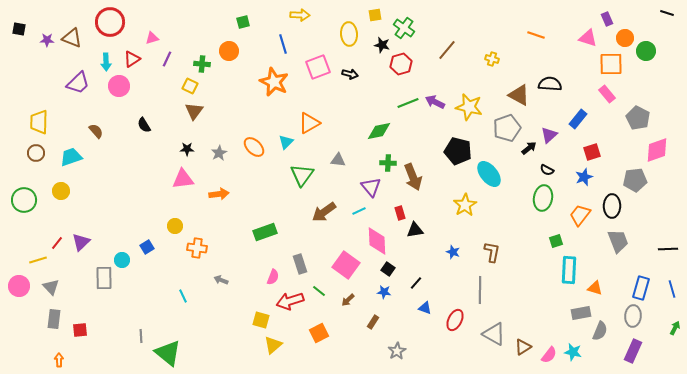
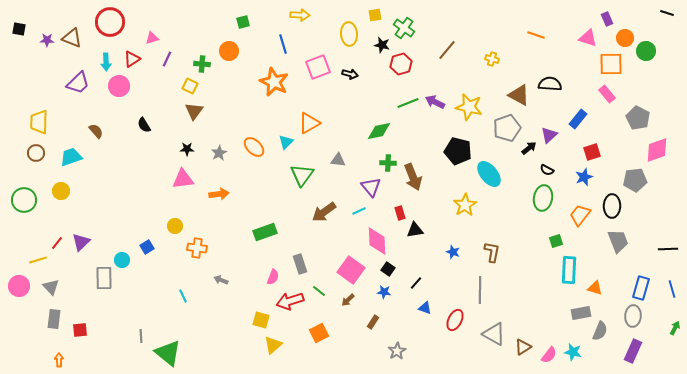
pink square at (346, 265): moved 5 px right, 5 px down
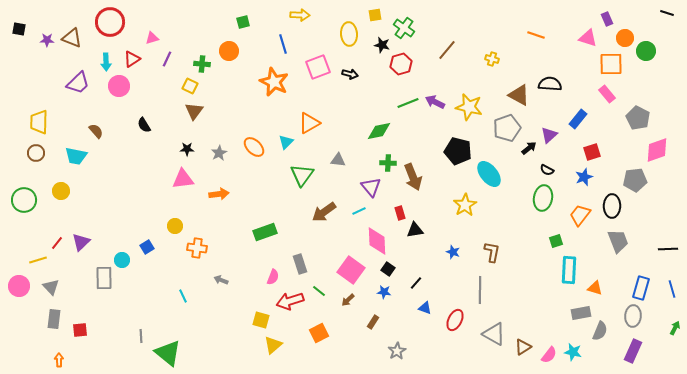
cyan trapezoid at (71, 157): moved 5 px right, 1 px up; rotated 150 degrees counterclockwise
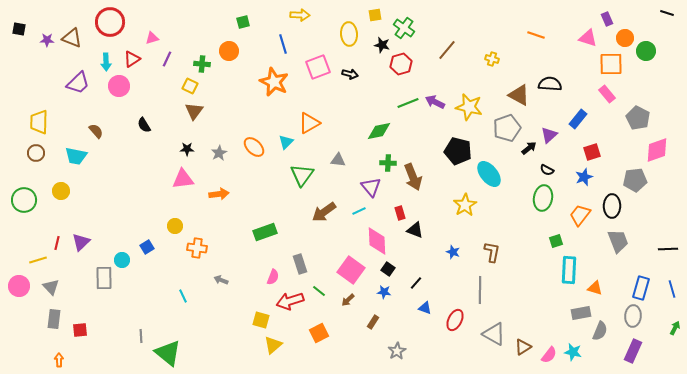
black triangle at (415, 230): rotated 30 degrees clockwise
red line at (57, 243): rotated 24 degrees counterclockwise
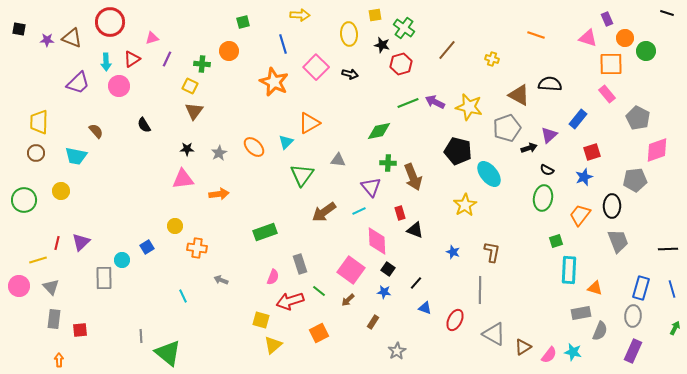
pink square at (318, 67): moved 2 px left; rotated 25 degrees counterclockwise
black arrow at (529, 148): rotated 21 degrees clockwise
